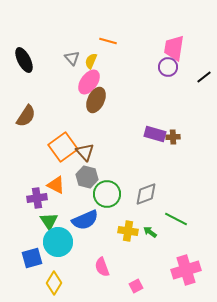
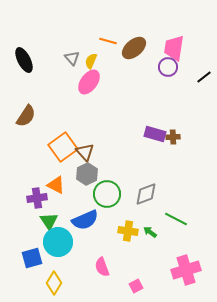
brown ellipse: moved 38 px right, 52 px up; rotated 25 degrees clockwise
gray hexagon: moved 3 px up; rotated 20 degrees clockwise
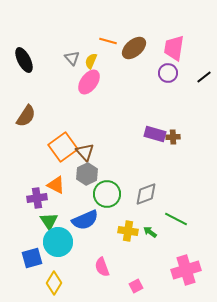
purple circle: moved 6 px down
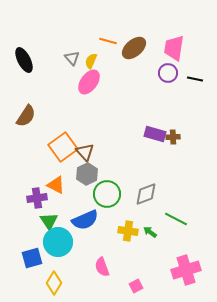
black line: moved 9 px left, 2 px down; rotated 49 degrees clockwise
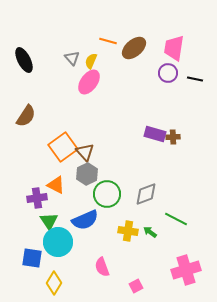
blue square: rotated 25 degrees clockwise
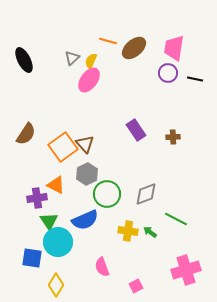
gray triangle: rotated 28 degrees clockwise
pink ellipse: moved 2 px up
brown semicircle: moved 18 px down
purple rectangle: moved 19 px left, 4 px up; rotated 40 degrees clockwise
brown triangle: moved 8 px up
yellow diamond: moved 2 px right, 2 px down
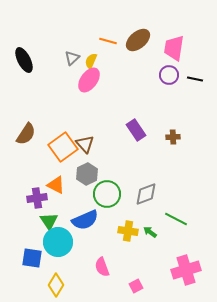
brown ellipse: moved 4 px right, 8 px up
purple circle: moved 1 px right, 2 px down
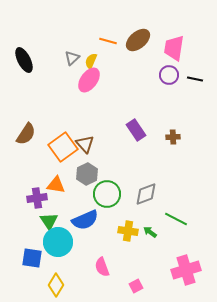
orange triangle: rotated 18 degrees counterclockwise
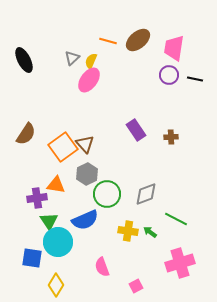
brown cross: moved 2 px left
pink cross: moved 6 px left, 7 px up
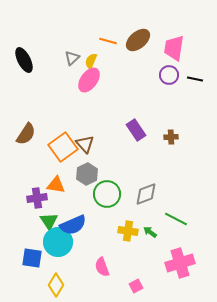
blue semicircle: moved 12 px left, 5 px down
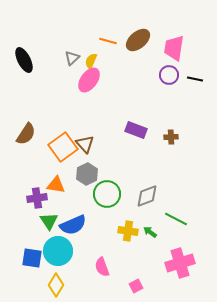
purple rectangle: rotated 35 degrees counterclockwise
gray diamond: moved 1 px right, 2 px down
cyan circle: moved 9 px down
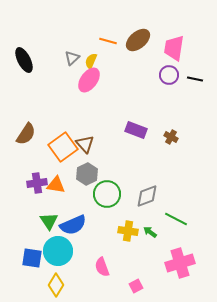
brown cross: rotated 32 degrees clockwise
purple cross: moved 15 px up
